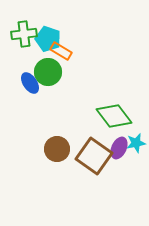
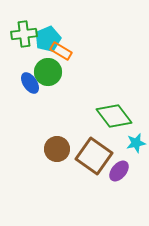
cyan pentagon: rotated 30 degrees clockwise
purple ellipse: moved 23 px down; rotated 15 degrees clockwise
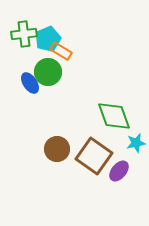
green diamond: rotated 18 degrees clockwise
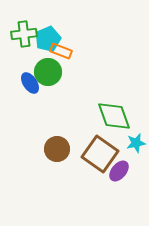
orange rectangle: rotated 10 degrees counterclockwise
brown square: moved 6 px right, 2 px up
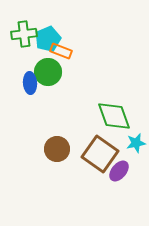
blue ellipse: rotated 30 degrees clockwise
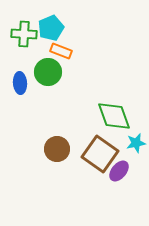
green cross: rotated 10 degrees clockwise
cyan pentagon: moved 3 px right, 11 px up
blue ellipse: moved 10 px left
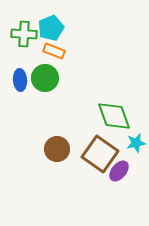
orange rectangle: moved 7 px left
green circle: moved 3 px left, 6 px down
blue ellipse: moved 3 px up
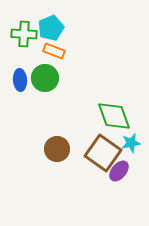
cyan star: moved 5 px left
brown square: moved 3 px right, 1 px up
